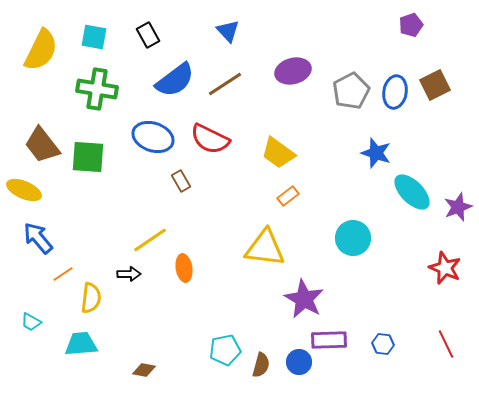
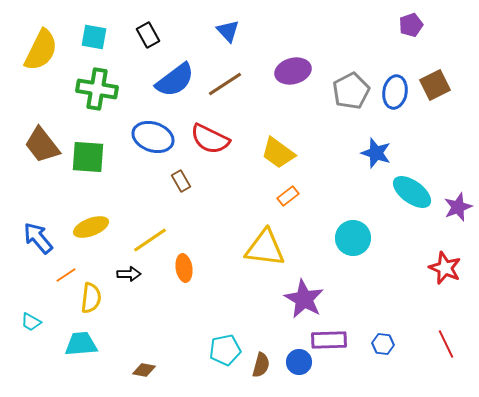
yellow ellipse at (24, 190): moved 67 px right, 37 px down; rotated 44 degrees counterclockwise
cyan ellipse at (412, 192): rotated 9 degrees counterclockwise
orange line at (63, 274): moved 3 px right, 1 px down
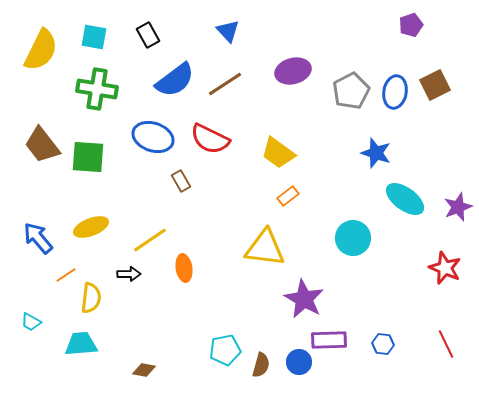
cyan ellipse at (412, 192): moved 7 px left, 7 px down
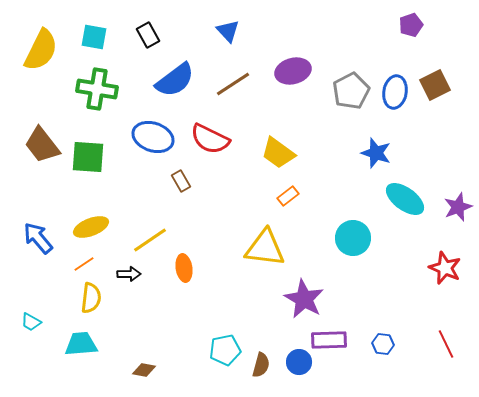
brown line at (225, 84): moved 8 px right
orange line at (66, 275): moved 18 px right, 11 px up
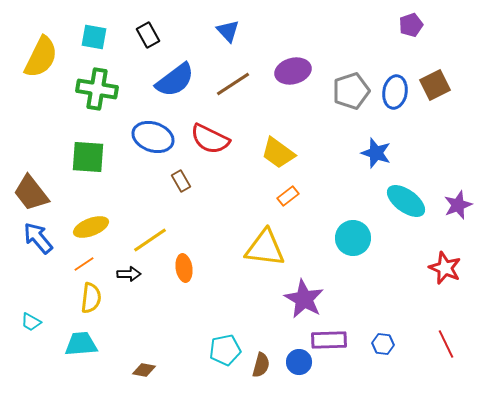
yellow semicircle at (41, 50): moved 7 px down
gray pentagon at (351, 91): rotated 9 degrees clockwise
brown trapezoid at (42, 145): moved 11 px left, 48 px down
cyan ellipse at (405, 199): moved 1 px right, 2 px down
purple star at (458, 207): moved 2 px up
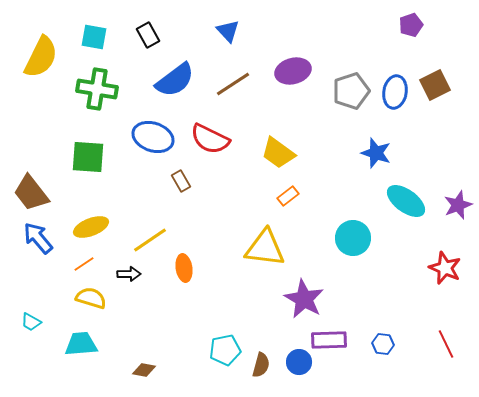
yellow semicircle at (91, 298): rotated 80 degrees counterclockwise
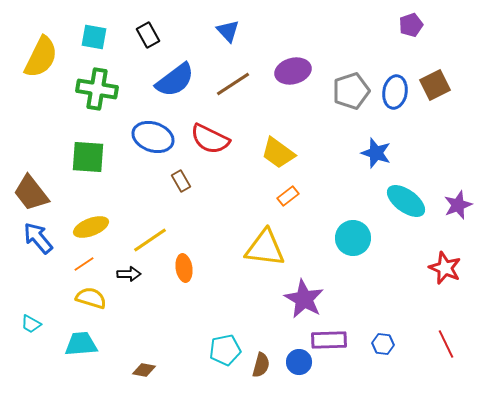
cyan trapezoid at (31, 322): moved 2 px down
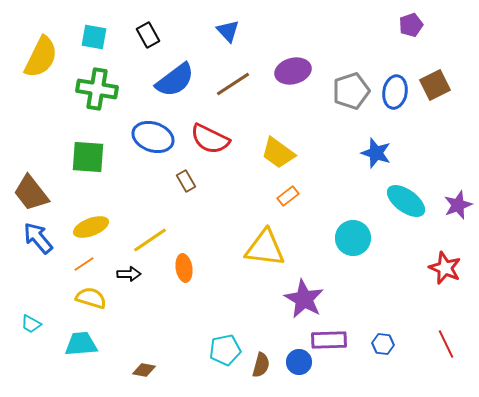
brown rectangle at (181, 181): moved 5 px right
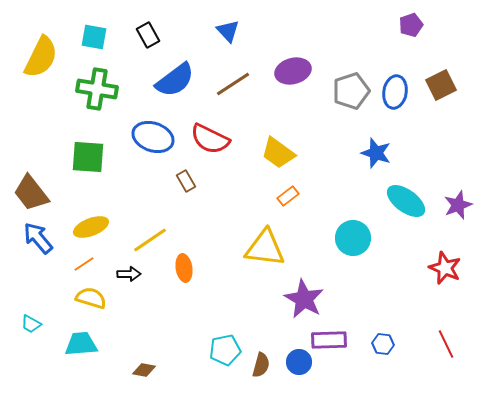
brown square at (435, 85): moved 6 px right
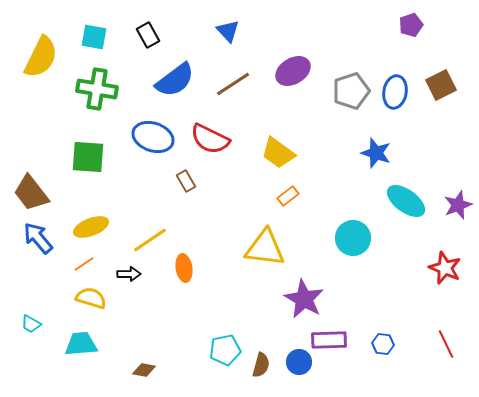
purple ellipse at (293, 71): rotated 16 degrees counterclockwise
